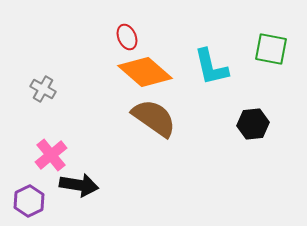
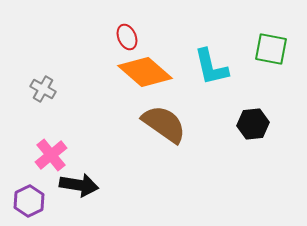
brown semicircle: moved 10 px right, 6 px down
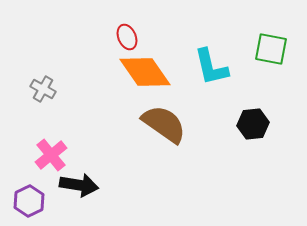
orange diamond: rotated 14 degrees clockwise
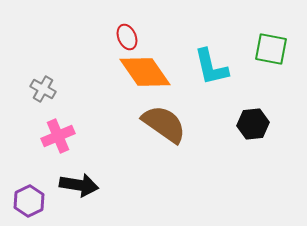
pink cross: moved 7 px right, 19 px up; rotated 16 degrees clockwise
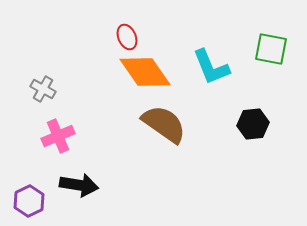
cyan L-shape: rotated 9 degrees counterclockwise
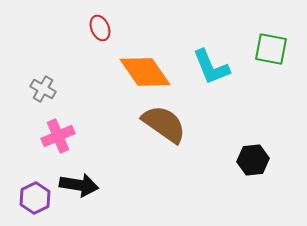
red ellipse: moved 27 px left, 9 px up
black hexagon: moved 36 px down
purple hexagon: moved 6 px right, 3 px up
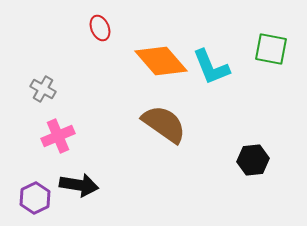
orange diamond: moved 16 px right, 11 px up; rotated 6 degrees counterclockwise
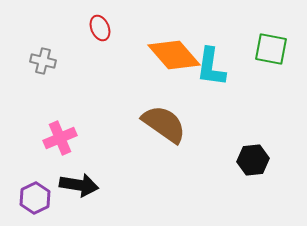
orange diamond: moved 13 px right, 6 px up
cyan L-shape: rotated 30 degrees clockwise
gray cross: moved 28 px up; rotated 15 degrees counterclockwise
pink cross: moved 2 px right, 2 px down
